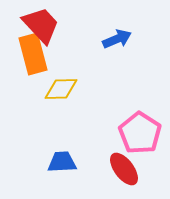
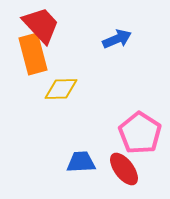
blue trapezoid: moved 19 px right
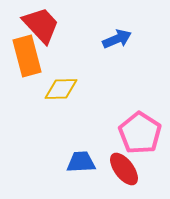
orange rectangle: moved 6 px left, 2 px down
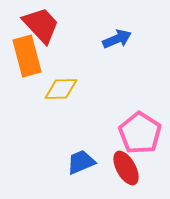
blue trapezoid: rotated 20 degrees counterclockwise
red ellipse: moved 2 px right, 1 px up; rotated 8 degrees clockwise
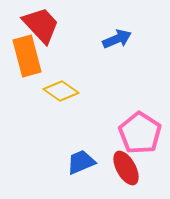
yellow diamond: moved 2 px down; rotated 36 degrees clockwise
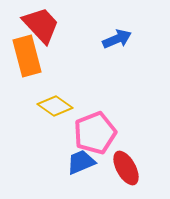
yellow diamond: moved 6 px left, 15 px down
pink pentagon: moved 45 px left; rotated 18 degrees clockwise
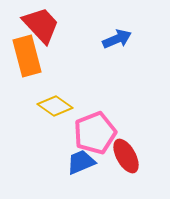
red ellipse: moved 12 px up
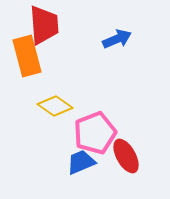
red trapezoid: moved 3 px right; rotated 39 degrees clockwise
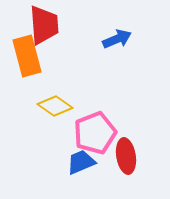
red ellipse: rotated 20 degrees clockwise
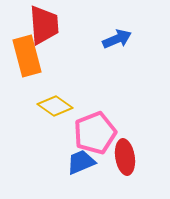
red ellipse: moved 1 px left, 1 px down
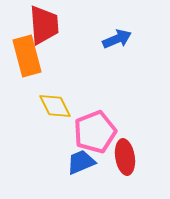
yellow diamond: rotated 28 degrees clockwise
pink pentagon: moved 1 px up
